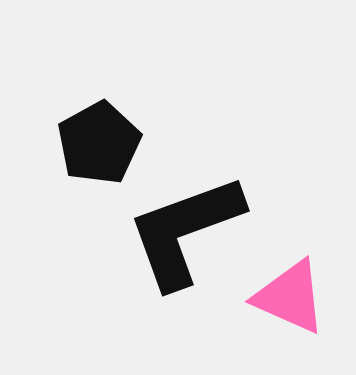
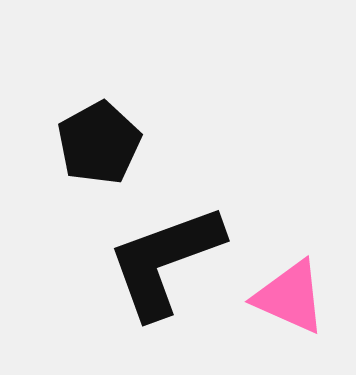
black L-shape: moved 20 px left, 30 px down
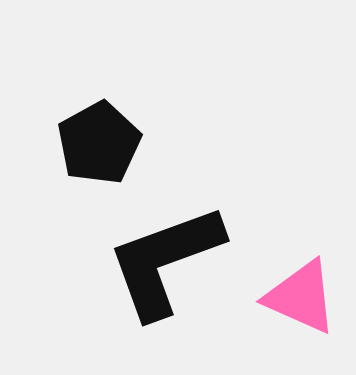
pink triangle: moved 11 px right
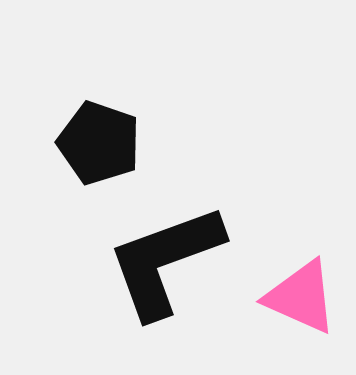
black pentagon: rotated 24 degrees counterclockwise
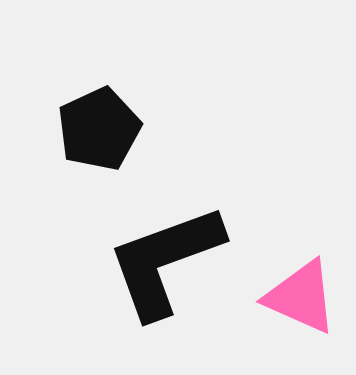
black pentagon: moved 14 px up; rotated 28 degrees clockwise
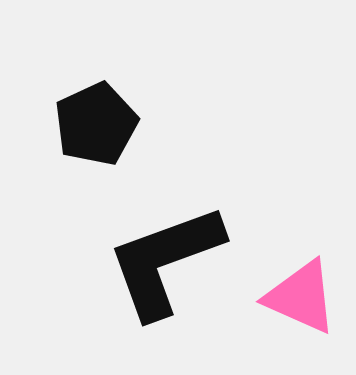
black pentagon: moved 3 px left, 5 px up
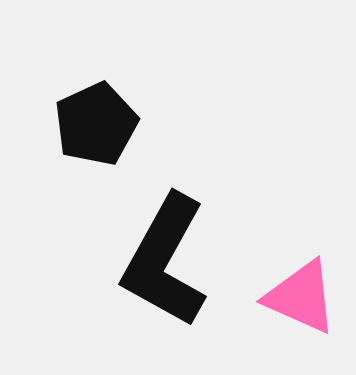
black L-shape: rotated 41 degrees counterclockwise
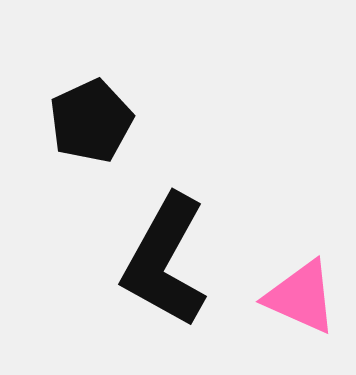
black pentagon: moved 5 px left, 3 px up
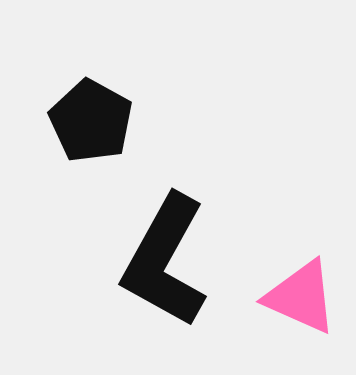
black pentagon: rotated 18 degrees counterclockwise
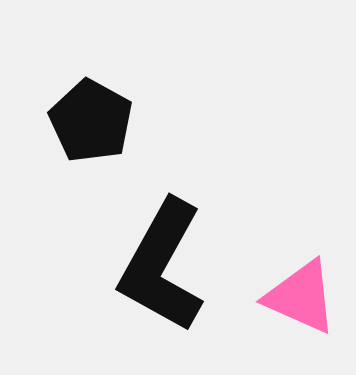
black L-shape: moved 3 px left, 5 px down
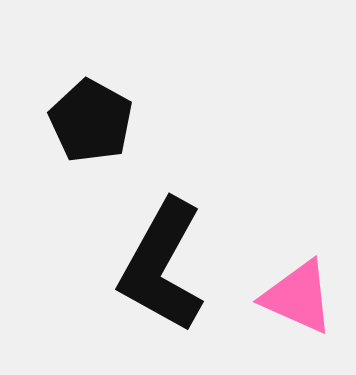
pink triangle: moved 3 px left
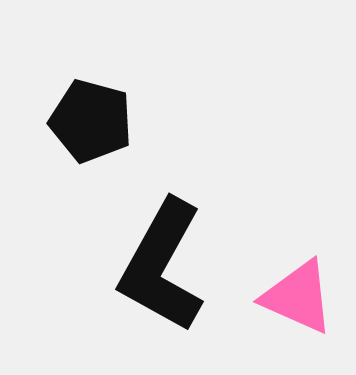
black pentagon: rotated 14 degrees counterclockwise
